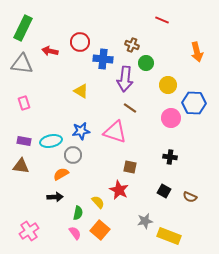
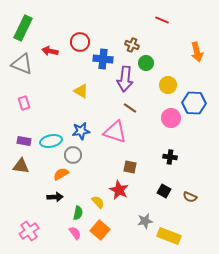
gray triangle: rotated 15 degrees clockwise
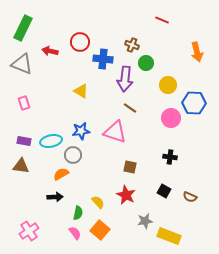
red star: moved 7 px right, 5 px down
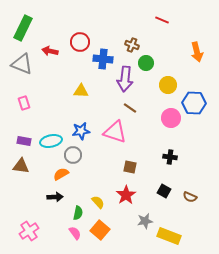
yellow triangle: rotated 28 degrees counterclockwise
red star: rotated 12 degrees clockwise
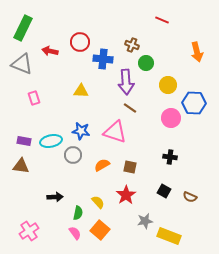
purple arrow: moved 1 px right, 3 px down; rotated 10 degrees counterclockwise
pink rectangle: moved 10 px right, 5 px up
blue star: rotated 18 degrees clockwise
orange semicircle: moved 41 px right, 9 px up
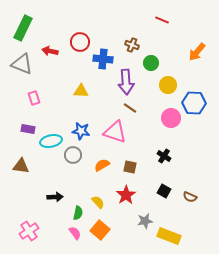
orange arrow: rotated 54 degrees clockwise
green circle: moved 5 px right
purple rectangle: moved 4 px right, 12 px up
black cross: moved 6 px left, 1 px up; rotated 24 degrees clockwise
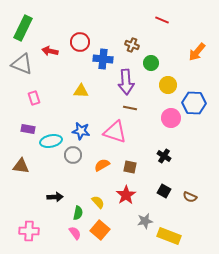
brown line: rotated 24 degrees counterclockwise
pink cross: rotated 36 degrees clockwise
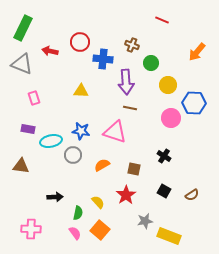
brown square: moved 4 px right, 2 px down
brown semicircle: moved 2 px right, 2 px up; rotated 56 degrees counterclockwise
pink cross: moved 2 px right, 2 px up
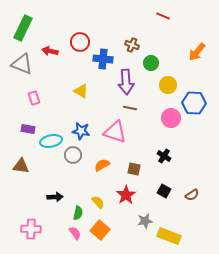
red line: moved 1 px right, 4 px up
yellow triangle: rotated 28 degrees clockwise
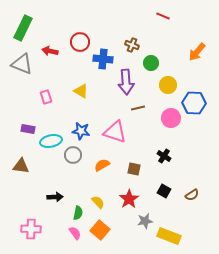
pink rectangle: moved 12 px right, 1 px up
brown line: moved 8 px right; rotated 24 degrees counterclockwise
red star: moved 3 px right, 4 px down
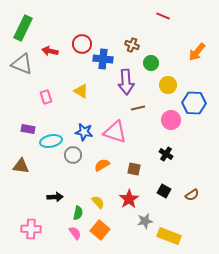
red circle: moved 2 px right, 2 px down
pink circle: moved 2 px down
blue star: moved 3 px right, 1 px down
black cross: moved 2 px right, 2 px up
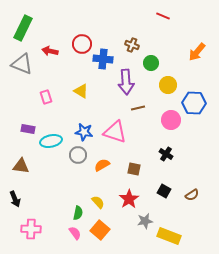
gray circle: moved 5 px right
black arrow: moved 40 px left, 2 px down; rotated 70 degrees clockwise
